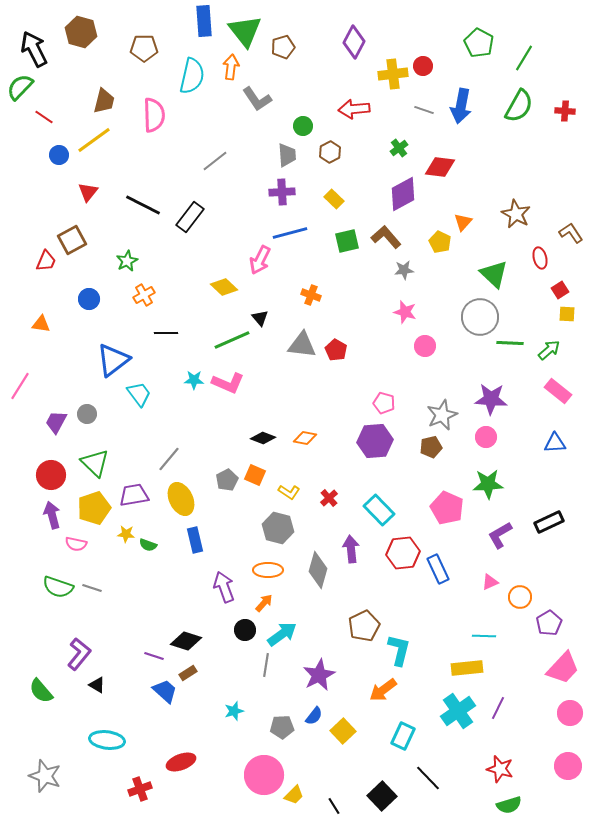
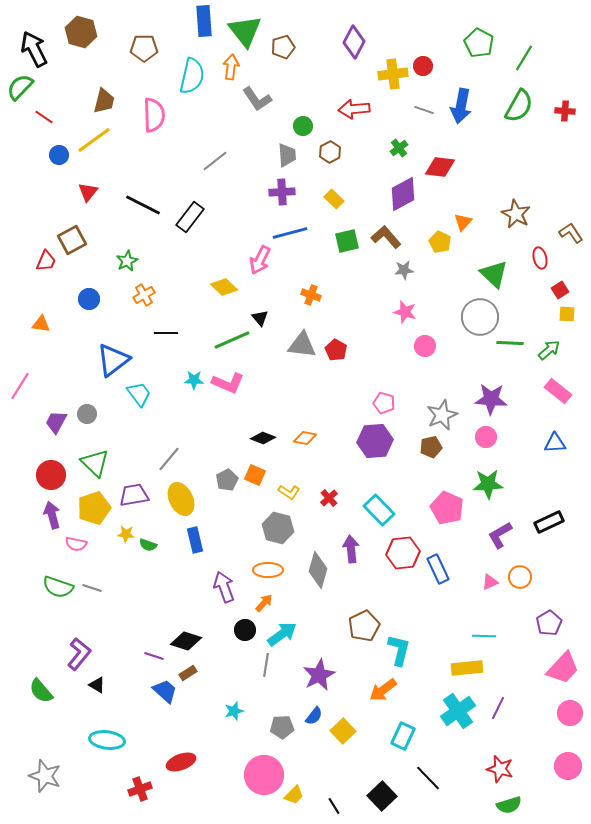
orange circle at (520, 597): moved 20 px up
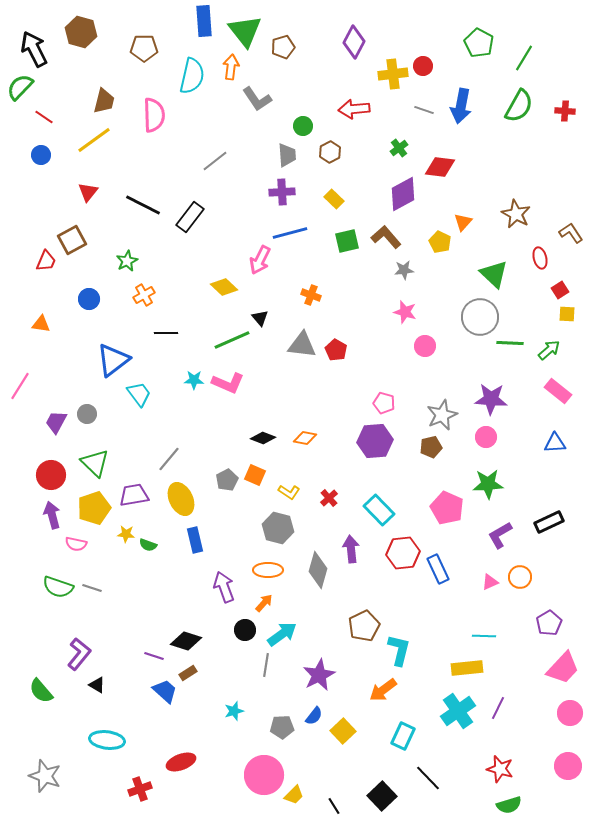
blue circle at (59, 155): moved 18 px left
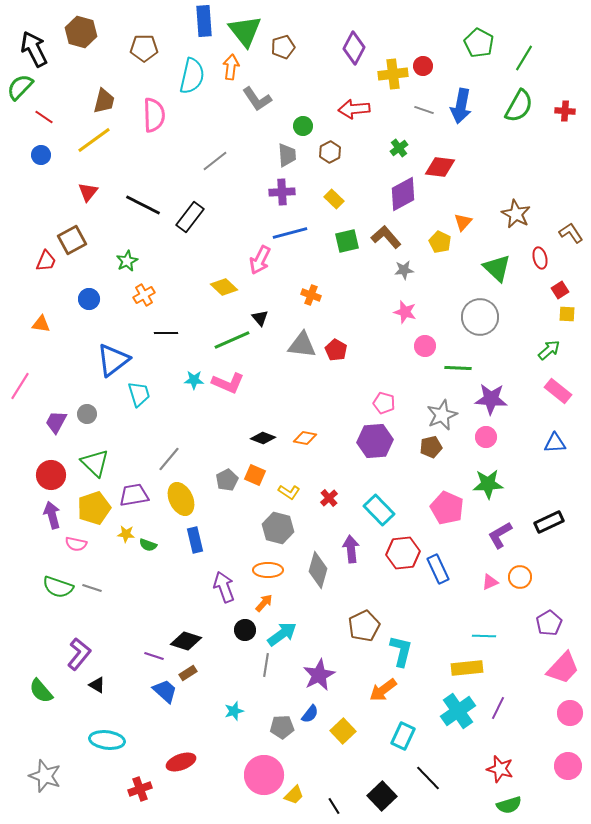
purple diamond at (354, 42): moved 6 px down
green triangle at (494, 274): moved 3 px right, 6 px up
green line at (510, 343): moved 52 px left, 25 px down
cyan trapezoid at (139, 394): rotated 20 degrees clockwise
cyan L-shape at (399, 650): moved 2 px right, 1 px down
blue semicircle at (314, 716): moved 4 px left, 2 px up
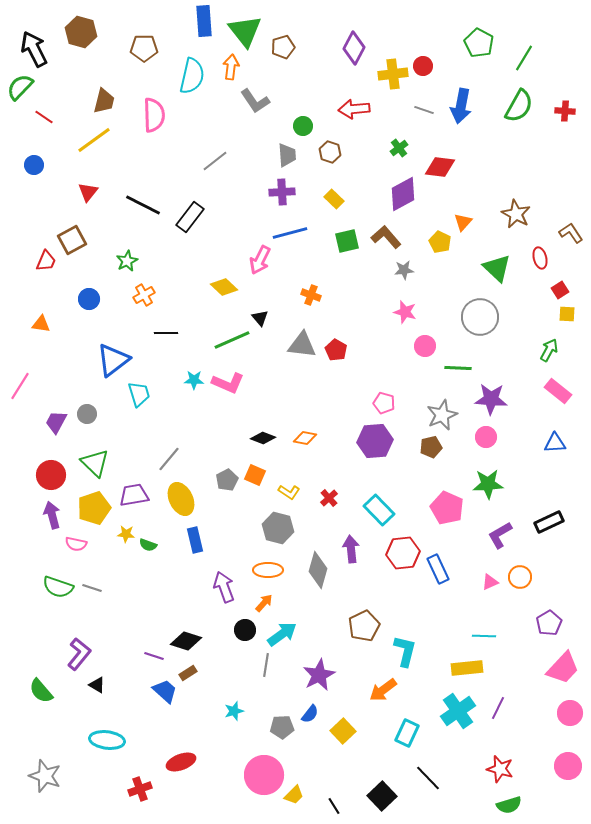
gray L-shape at (257, 99): moved 2 px left, 2 px down
brown hexagon at (330, 152): rotated 15 degrees counterclockwise
blue circle at (41, 155): moved 7 px left, 10 px down
green arrow at (549, 350): rotated 20 degrees counterclockwise
cyan L-shape at (401, 651): moved 4 px right
cyan rectangle at (403, 736): moved 4 px right, 3 px up
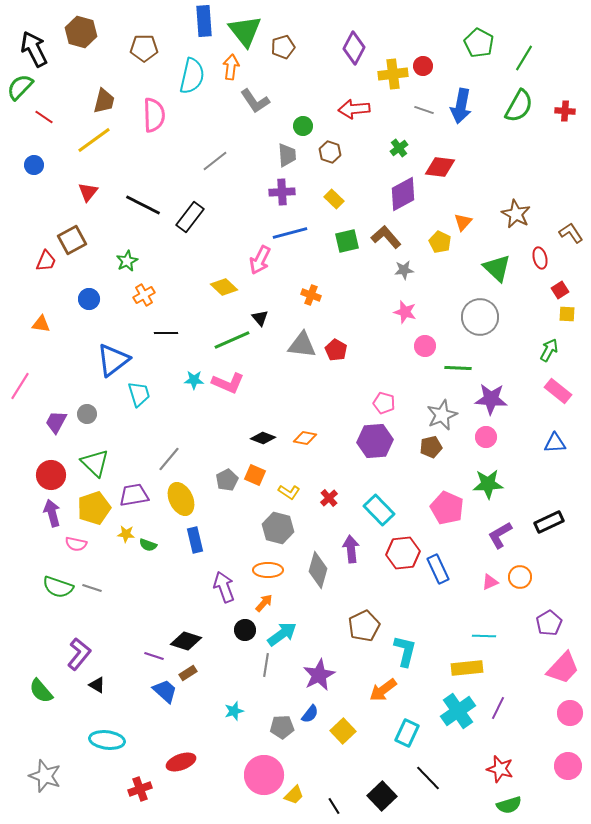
purple arrow at (52, 515): moved 2 px up
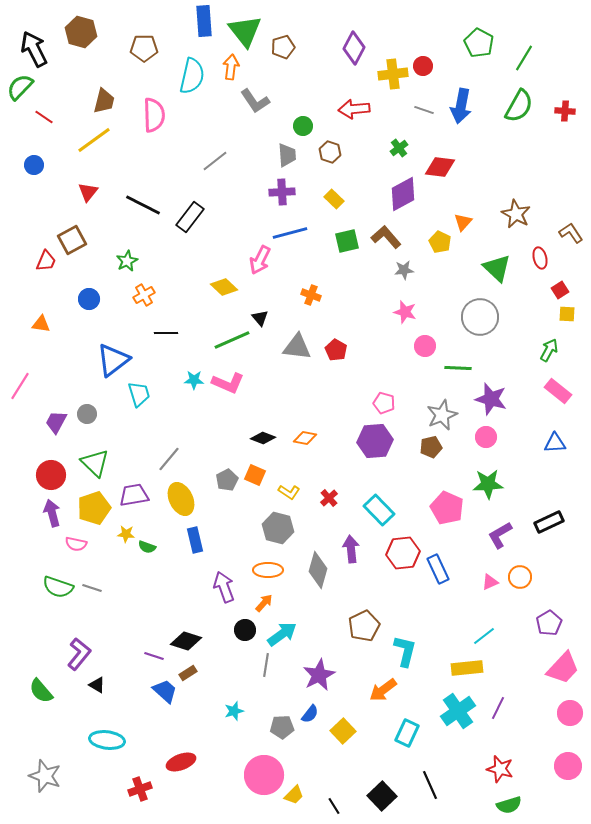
gray triangle at (302, 345): moved 5 px left, 2 px down
purple star at (491, 399): rotated 12 degrees clockwise
green semicircle at (148, 545): moved 1 px left, 2 px down
cyan line at (484, 636): rotated 40 degrees counterclockwise
black line at (428, 778): moved 2 px right, 7 px down; rotated 20 degrees clockwise
